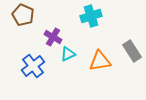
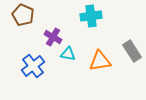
cyan cross: rotated 10 degrees clockwise
cyan triangle: rotated 35 degrees clockwise
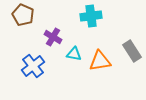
cyan triangle: moved 6 px right
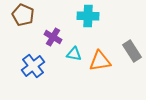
cyan cross: moved 3 px left; rotated 10 degrees clockwise
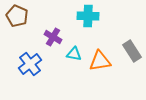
brown pentagon: moved 6 px left, 1 px down
blue cross: moved 3 px left, 2 px up
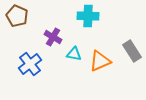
orange triangle: rotated 15 degrees counterclockwise
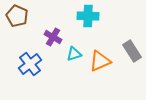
cyan triangle: rotated 28 degrees counterclockwise
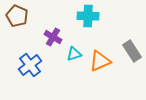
blue cross: moved 1 px down
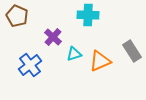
cyan cross: moved 1 px up
purple cross: rotated 12 degrees clockwise
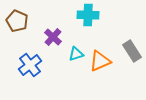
brown pentagon: moved 5 px down
cyan triangle: moved 2 px right
